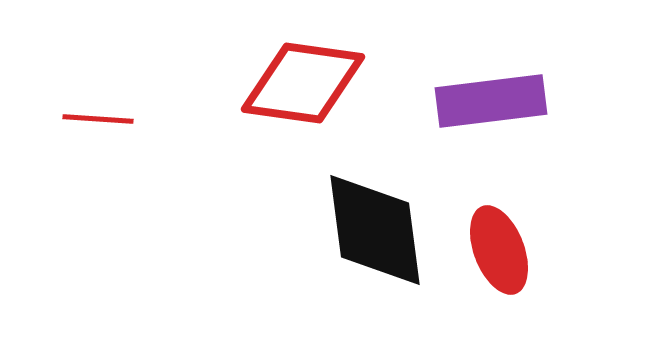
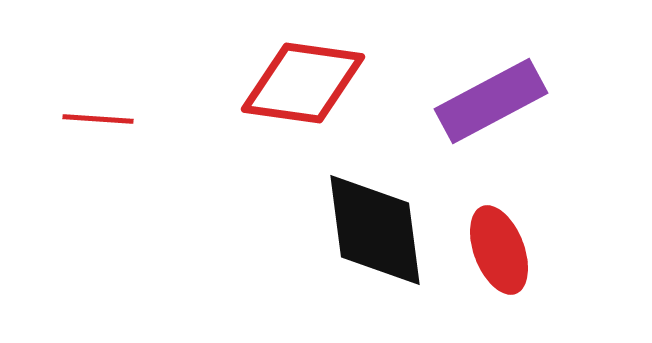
purple rectangle: rotated 21 degrees counterclockwise
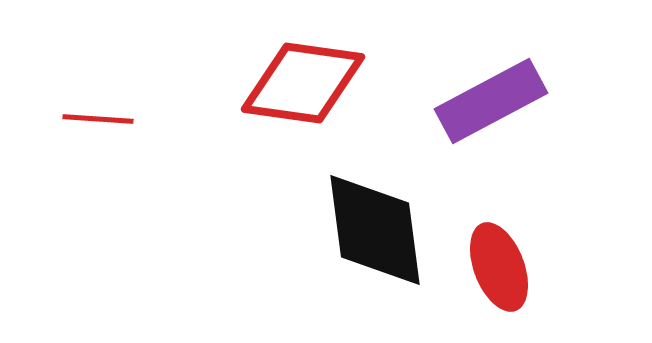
red ellipse: moved 17 px down
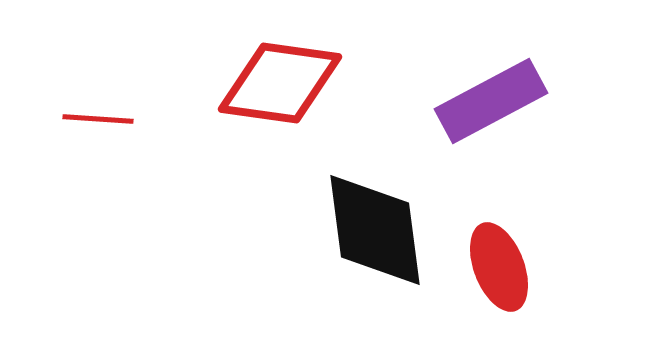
red diamond: moved 23 px left
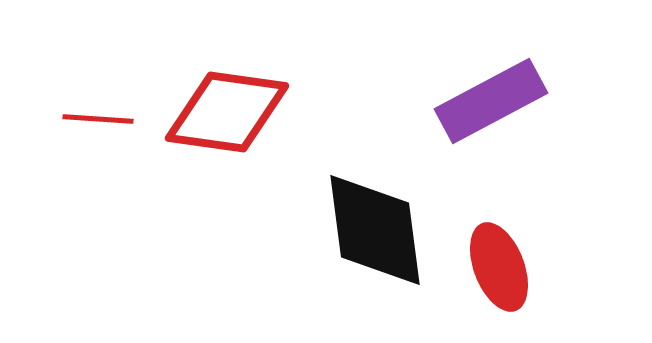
red diamond: moved 53 px left, 29 px down
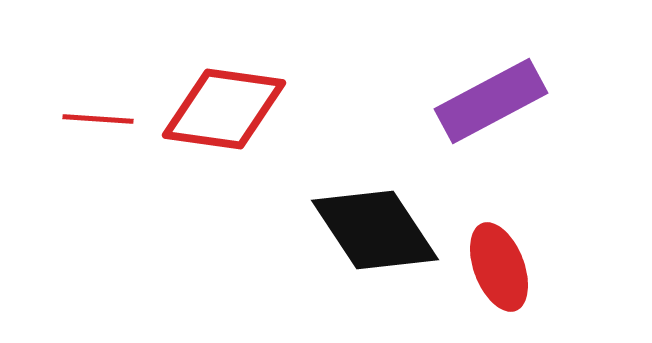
red diamond: moved 3 px left, 3 px up
black diamond: rotated 26 degrees counterclockwise
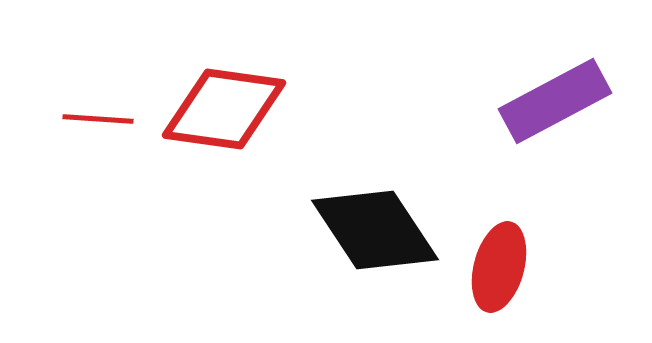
purple rectangle: moved 64 px right
red ellipse: rotated 36 degrees clockwise
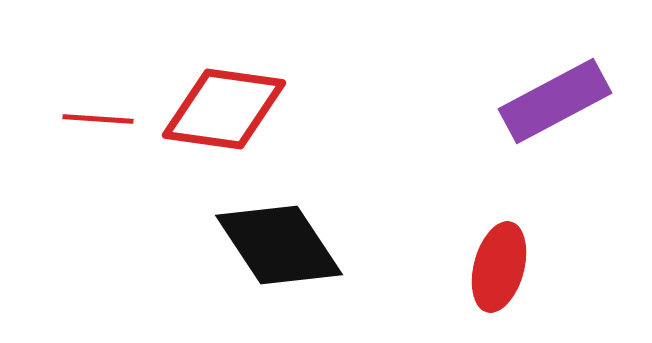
black diamond: moved 96 px left, 15 px down
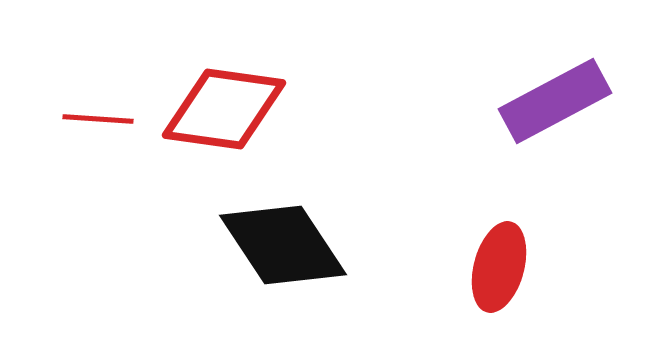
black diamond: moved 4 px right
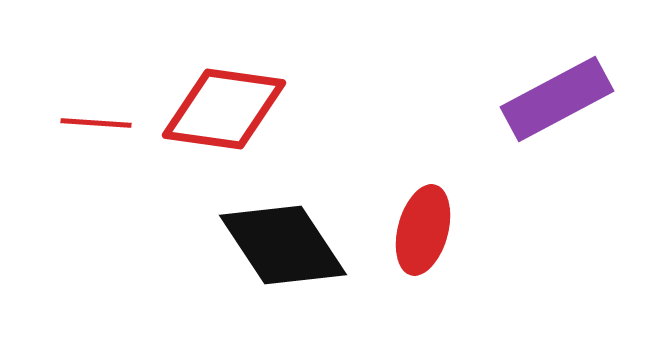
purple rectangle: moved 2 px right, 2 px up
red line: moved 2 px left, 4 px down
red ellipse: moved 76 px left, 37 px up
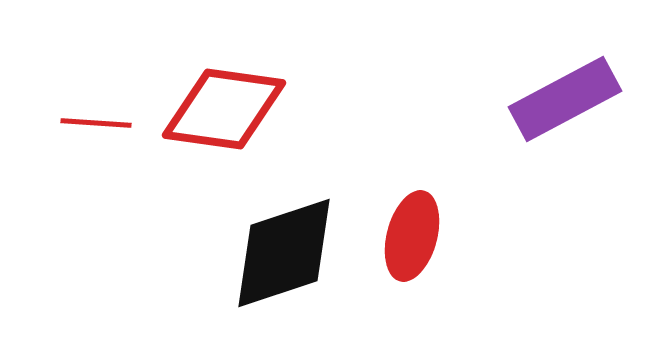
purple rectangle: moved 8 px right
red ellipse: moved 11 px left, 6 px down
black diamond: moved 1 px right, 8 px down; rotated 75 degrees counterclockwise
